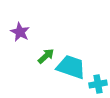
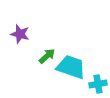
purple star: moved 2 px down; rotated 12 degrees counterclockwise
green arrow: moved 1 px right
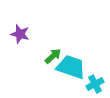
green arrow: moved 6 px right
cyan cross: moved 3 px left; rotated 18 degrees counterclockwise
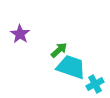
purple star: rotated 18 degrees clockwise
green arrow: moved 6 px right, 6 px up
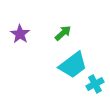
green arrow: moved 4 px right, 17 px up
cyan trapezoid: moved 2 px right, 2 px up; rotated 124 degrees clockwise
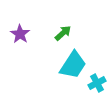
cyan trapezoid: rotated 20 degrees counterclockwise
cyan cross: moved 2 px right, 1 px up
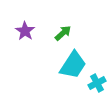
purple star: moved 5 px right, 3 px up
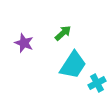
purple star: moved 1 px left, 12 px down; rotated 12 degrees counterclockwise
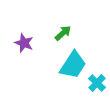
cyan cross: rotated 18 degrees counterclockwise
